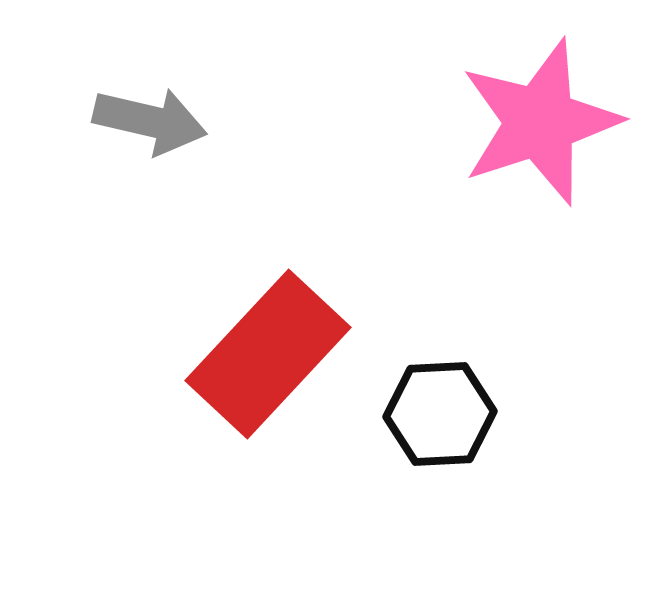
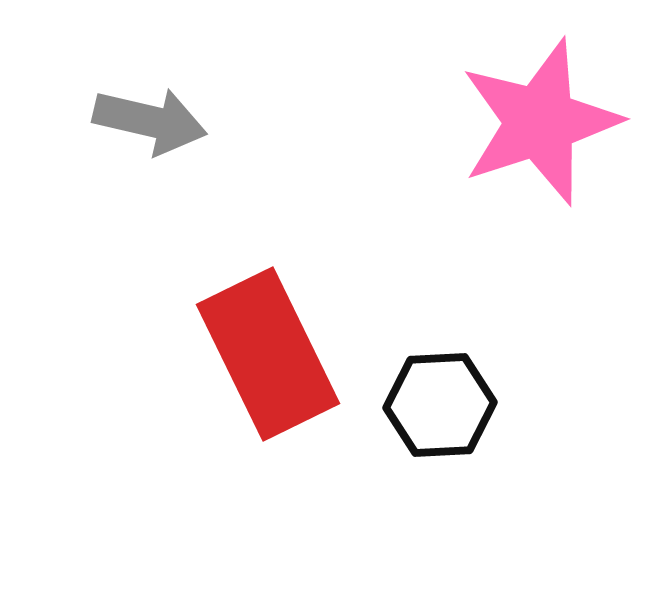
red rectangle: rotated 69 degrees counterclockwise
black hexagon: moved 9 px up
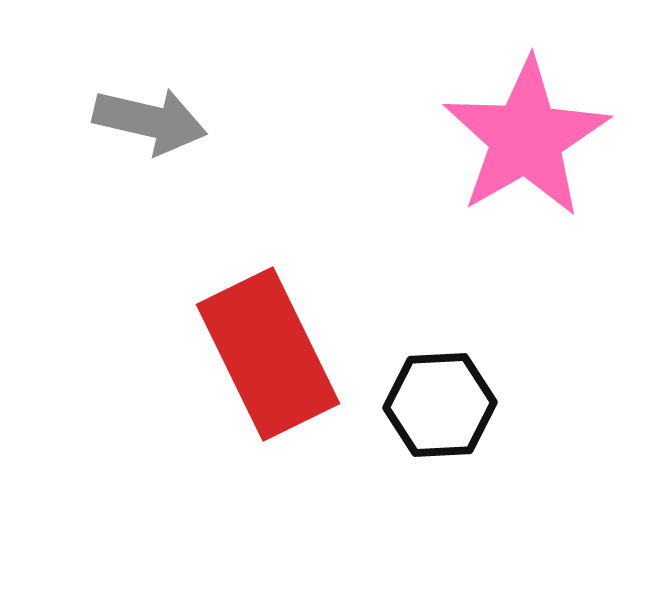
pink star: moved 14 px left, 16 px down; rotated 12 degrees counterclockwise
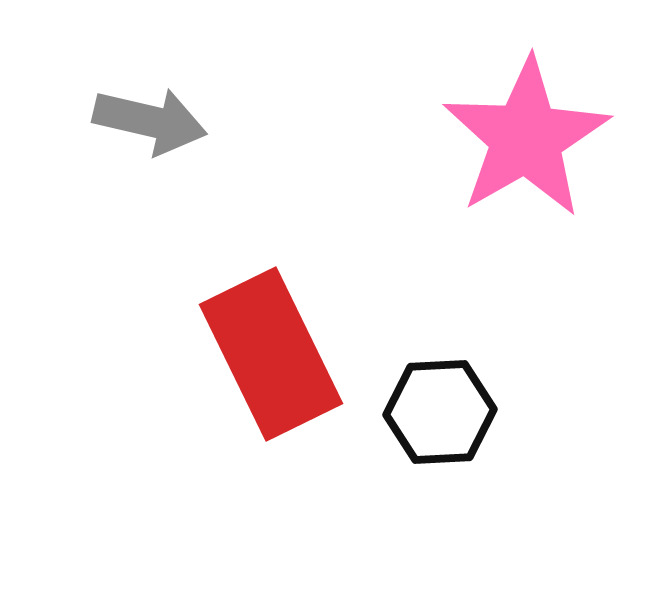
red rectangle: moved 3 px right
black hexagon: moved 7 px down
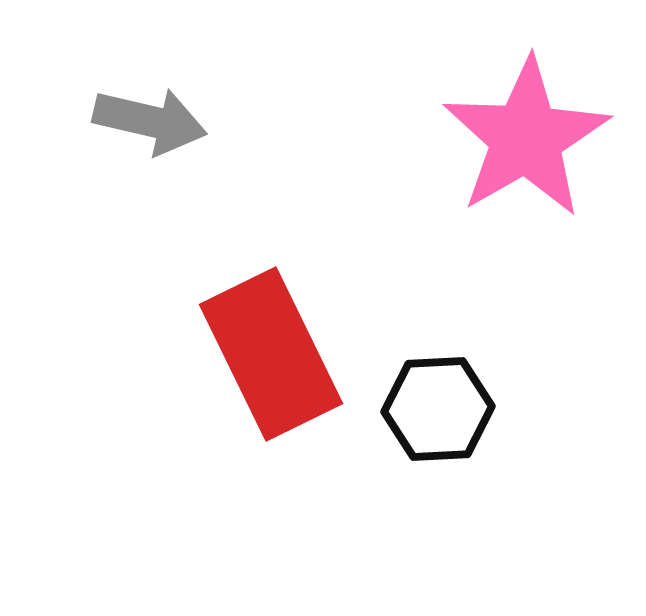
black hexagon: moved 2 px left, 3 px up
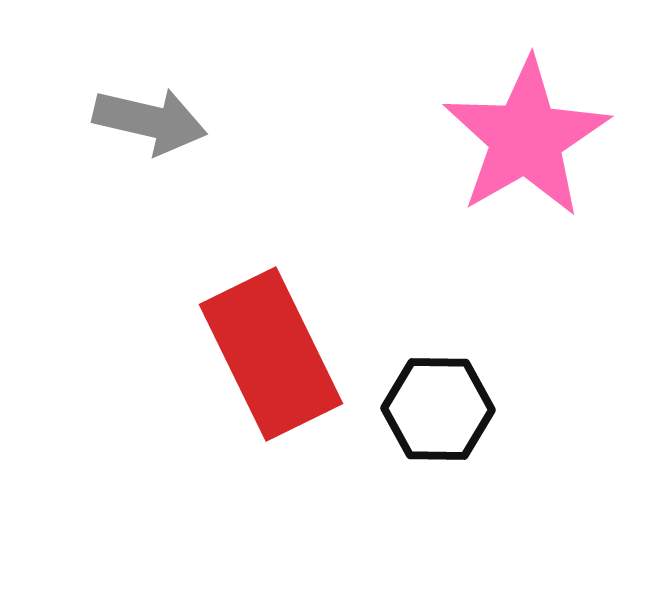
black hexagon: rotated 4 degrees clockwise
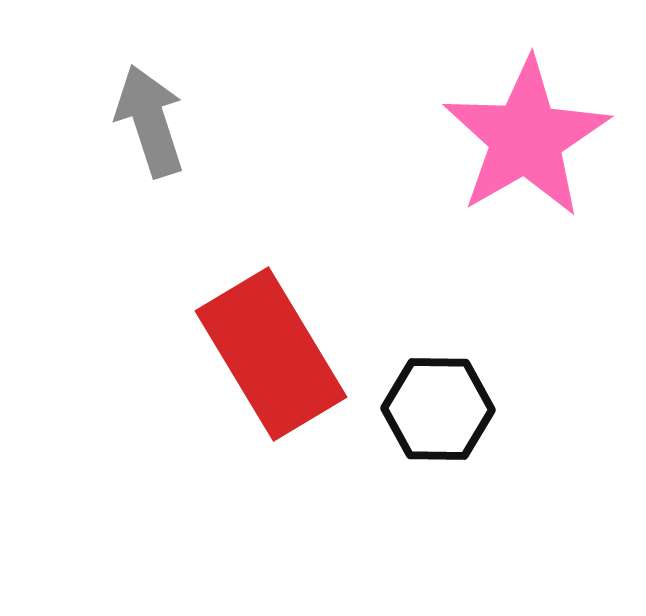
gray arrow: rotated 121 degrees counterclockwise
red rectangle: rotated 5 degrees counterclockwise
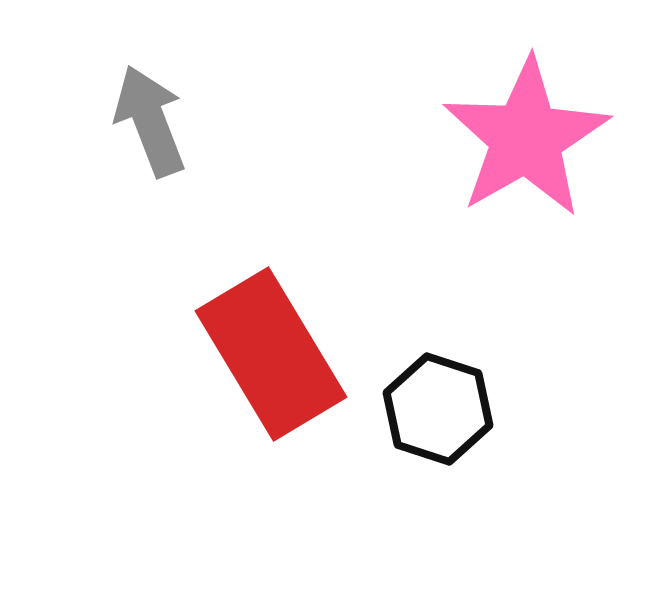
gray arrow: rotated 3 degrees counterclockwise
black hexagon: rotated 17 degrees clockwise
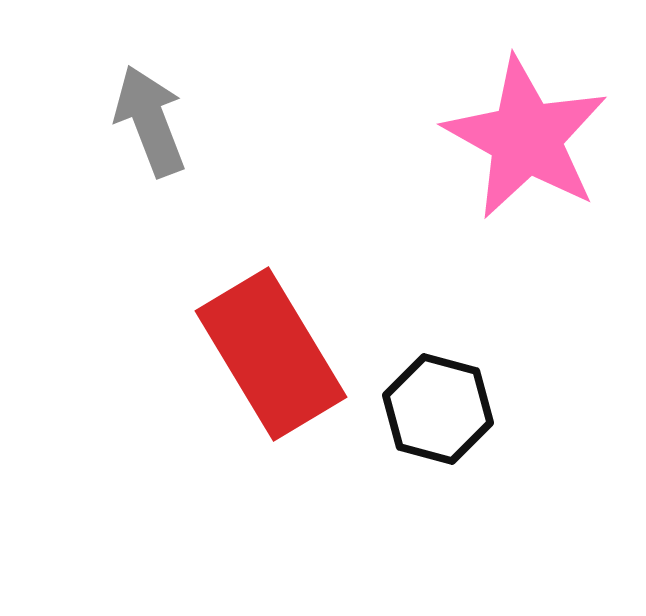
pink star: rotated 13 degrees counterclockwise
black hexagon: rotated 3 degrees counterclockwise
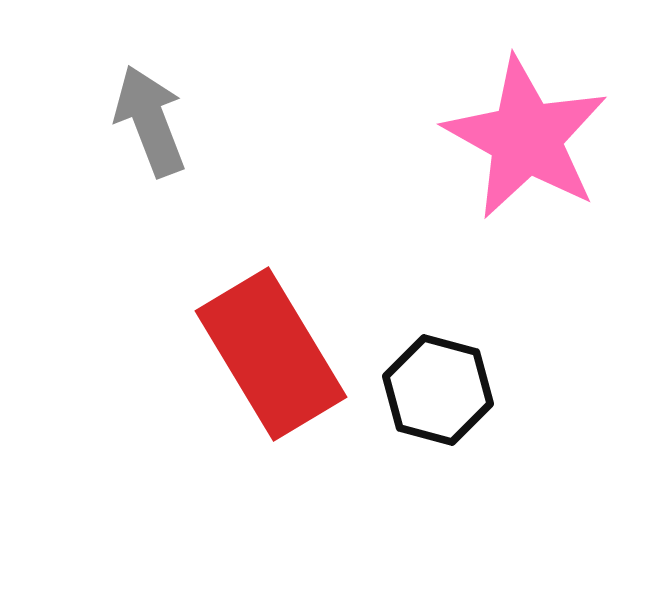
black hexagon: moved 19 px up
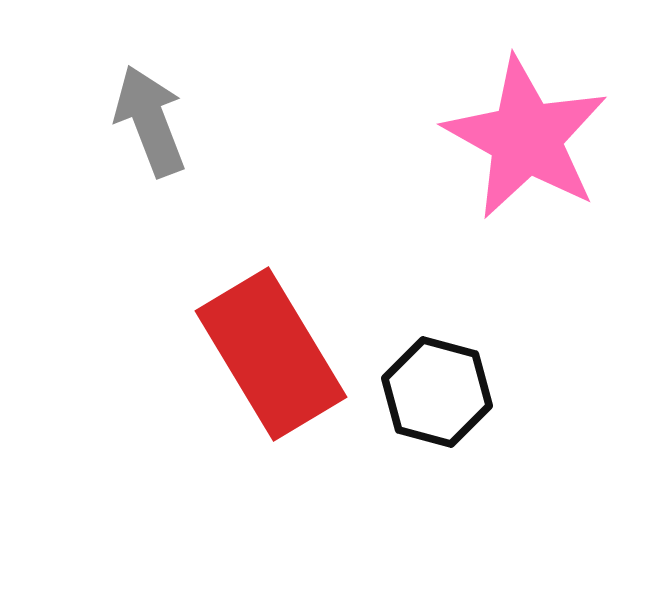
black hexagon: moved 1 px left, 2 px down
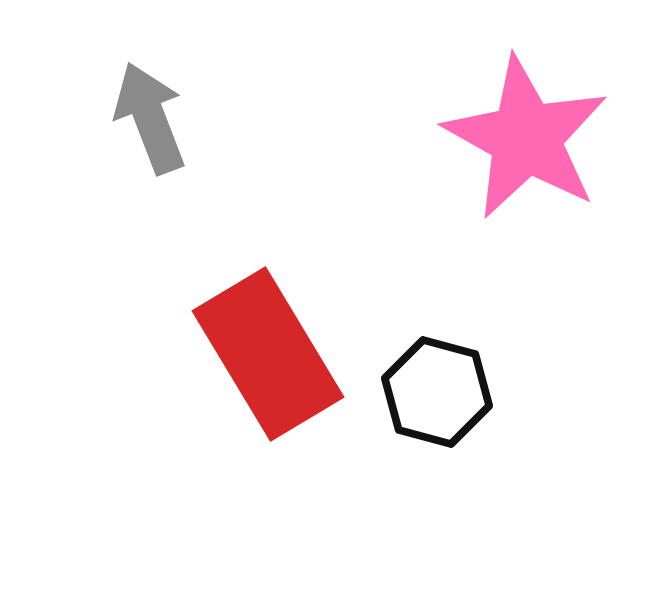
gray arrow: moved 3 px up
red rectangle: moved 3 px left
